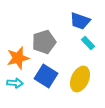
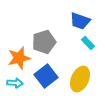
orange star: moved 1 px right
blue square: rotated 20 degrees clockwise
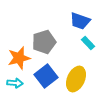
yellow ellipse: moved 4 px left
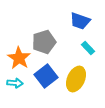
cyan rectangle: moved 5 px down
orange star: rotated 25 degrees counterclockwise
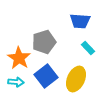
blue trapezoid: rotated 15 degrees counterclockwise
cyan arrow: moved 1 px right, 1 px up
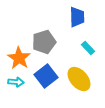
blue trapezoid: moved 3 px left, 4 px up; rotated 95 degrees counterclockwise
yellow ellipse: moved 3 px right; rotated 65 degrees counterclockwise
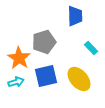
blue trapezoid: moved 2 px left, 1 px up
cyan rectangle: moved 3 px right
blue square: rotated 25 degrees clockwise
cyan arrow: rotated 21 degrees counterclockwise
